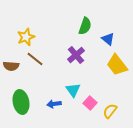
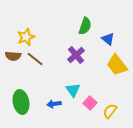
brown semicircle: moved 2 px right, 10 px up
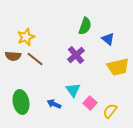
yellow trapezoid: moved 1 px right, 2 px down; rotated 65 degrees counterclockwise
blue arrow: rotated 32 degrees clockwise
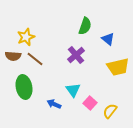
green ellipse: moved 3 px right, 15 px up
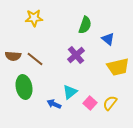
green semicircle: moved 1 px up
yellow star: moved 8 px right, 19 px up; rotated 18 degrees clockwise
cyan triangle: moved 3 px left, 2 px down; rotated 28 degrees clockwise
yellow semicircle: moved 8 px up
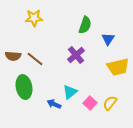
blue triangle: rotated 24 degrees clockwise
